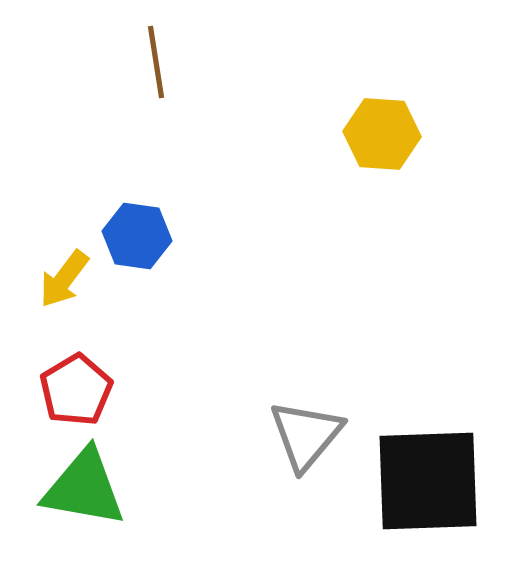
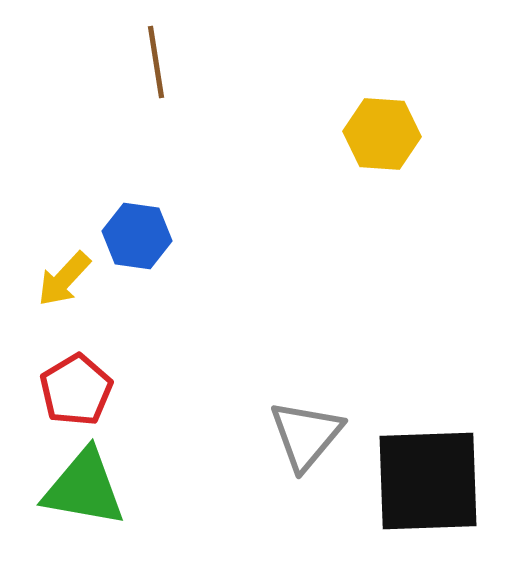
yellow arrow: rotated 6 degrees clockwise
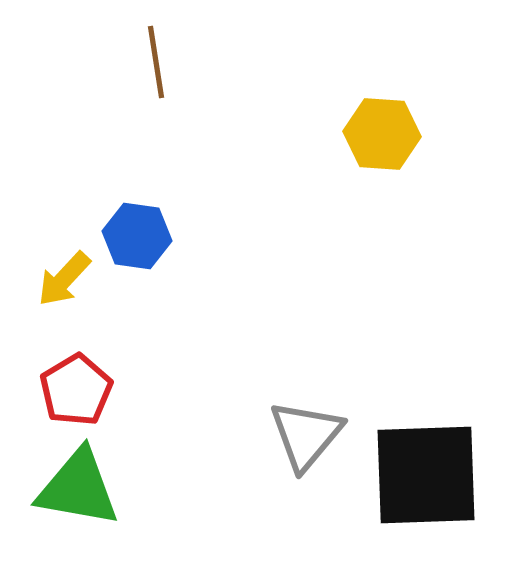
black square: moved 2 px left, 6 px up
green triangle: moved 6 px left
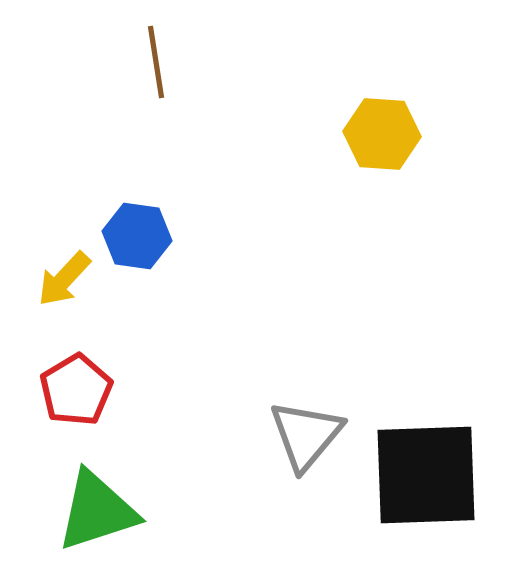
green triangle: moved 19 px right, 23 px down; rotated 28 degrees counterclockwise
